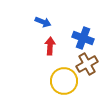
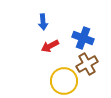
blue arrow: rotated 63 degrees clockwise
red arrow: rotated 120 degrees counterclockwise
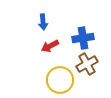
blue cross: rotated 30 degrees counterclockwise
yellow circle: moved 4 px left, 1 px up
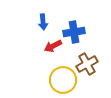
blue cross: moved 9 px left, 6 px up
red arrow: moved 3 px right
yellow circle: moved 3 px right
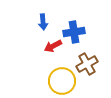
yellow circle: moved 1 px left, 1 px down
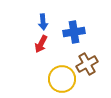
red arrow: moved 12 px left, 2 px up; rotated 36 degrees counterclockwise
yellow circle: moved 2 px up
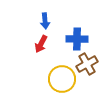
blue arrow: moved 2 px right, 1 px up
blue cross: moved 3 px right, 7 px down; rotated 10 degrees clockwise
